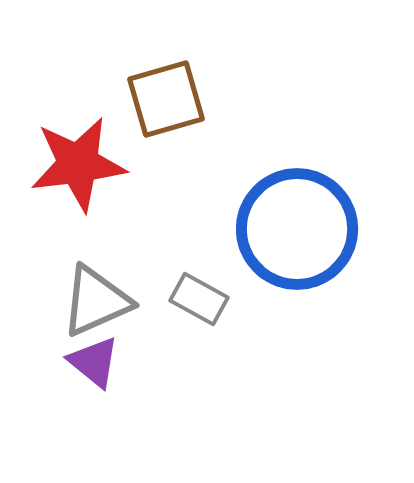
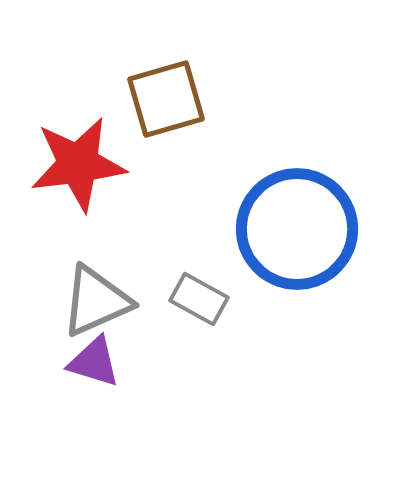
purple triangle: rotated 22 degrees counterclockwise
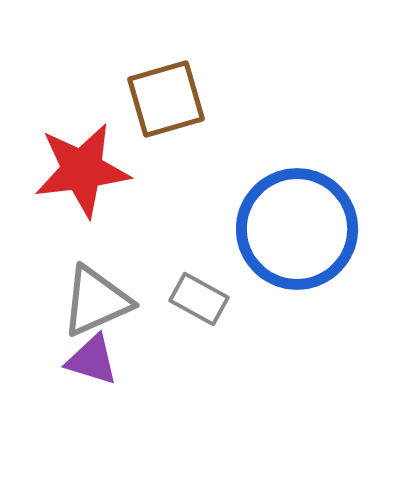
red star: moved 4 px right, 6 px down
purple triangle: moved 2 px left, 2 px up
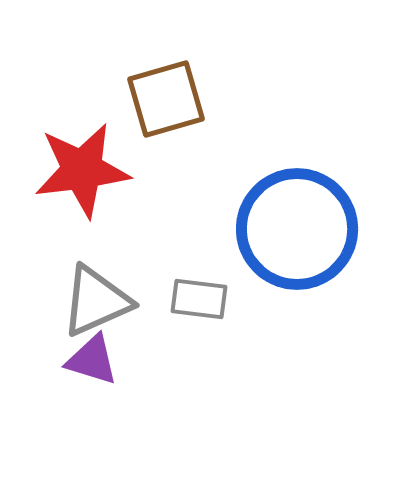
gray rectangle: rotated 22 degrees counterclockwise
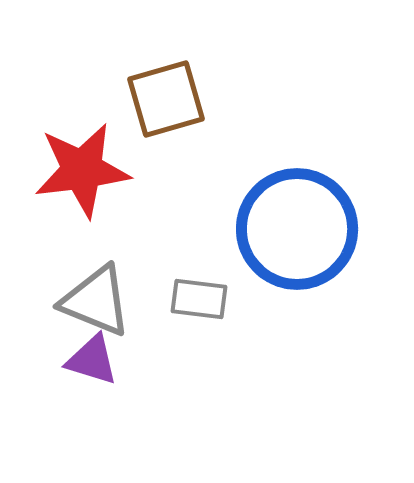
gray triangle: rotated 46 degrees clockwise
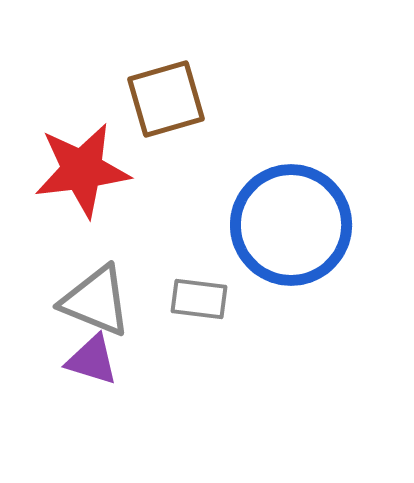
blue circle: moved 6 px left, 4 px up
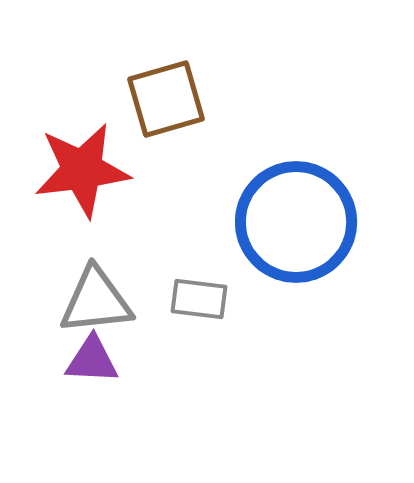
blue circle: moved 5 px right, 3 px up
gray triangle: rotated 28 degrees counterclockwise
purple triangle: rotated 14 degrees counterclockwise
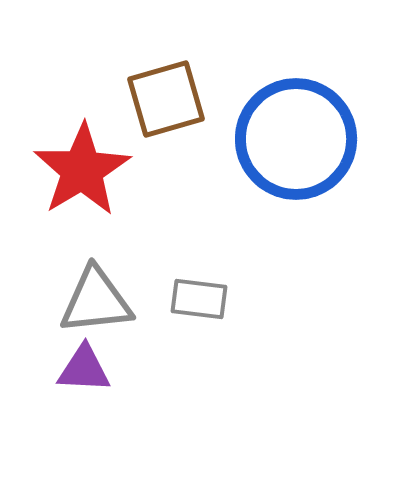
red star: rotated 24 degrees counterclockwise
blue circle: moved 83 px up
purple triangle: moved 8 px left, 9 px down
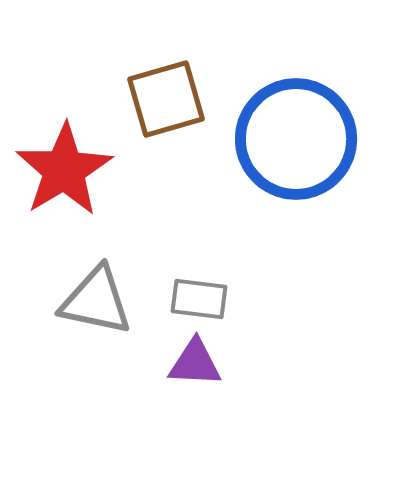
red star: moved 18 px left
gray triangle: rotated 18 degrees clockwise
purple triangle: moved 111 px right, 6 px up
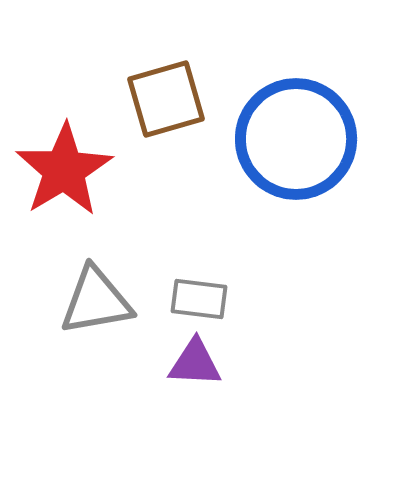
gray triangle: rotated 22 degrees counterclockwise
